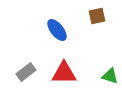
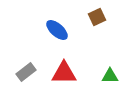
brown square: moved 1 px down; rotated 12 degrees counterclockwise
blue ellipse: rotated 10 degrees counterclockwise
green triangle: rotated 18 degrees counterclockwise
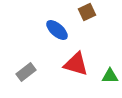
brown square: moved 10 px left, 5 px up
red triangle: moved 12 px right, 9 px up; rotated 16 degrees clockwise
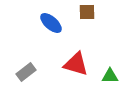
brown square: rotated 24 degrees clockwise
blue ellipse: moved 6 px left, 7 px up
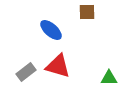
blue ellipse: moved 7 px down
red triangle: moved 18 px left, 2 px down
green triangle: moved 1 px left, 2 px down
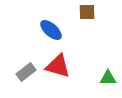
green triangle: moved 1 px left
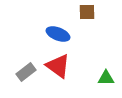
blue ellipse: moved 7 px right, 4 px down; rotated 20 degrees counterclockwise
red triangle: rotated 20 degrees clockwise
green triangle: moved 2 px left
